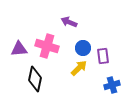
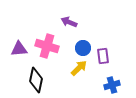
black diamond: moved 1 px right, 1 px down
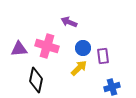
blue cross: moved 2 px down
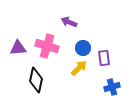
purple triangle: moved 1 px left, 1 px up
purple rectangle: moved 1 px right, 2 px down
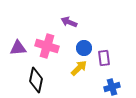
blue circle: moved 1 px right
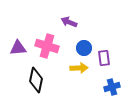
yellow arrow: rotated 42 degrees clockwise
